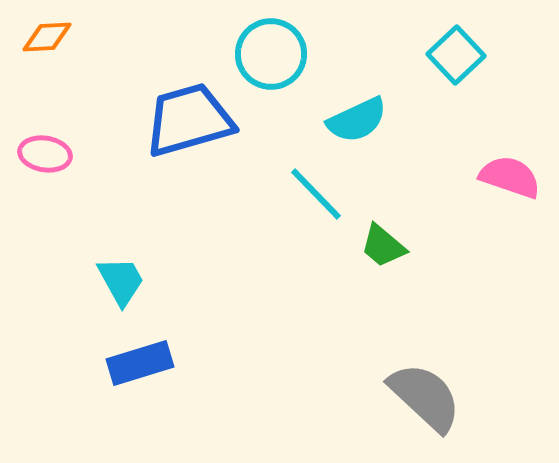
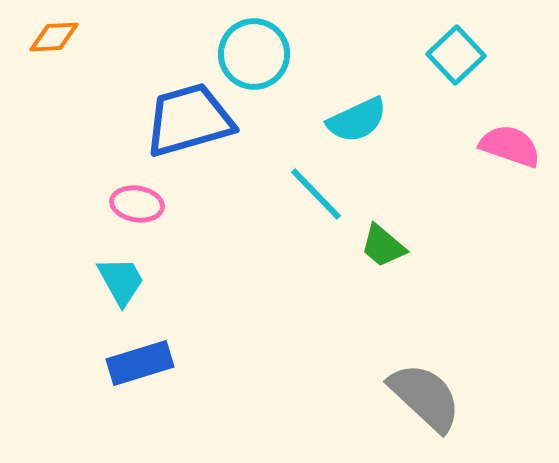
orange diamond: moved 7 px right
cyan circle: moved 17 px left
pink ellipse: moved 92 px right, 50 px down
pink semicircle: moved 31 px up
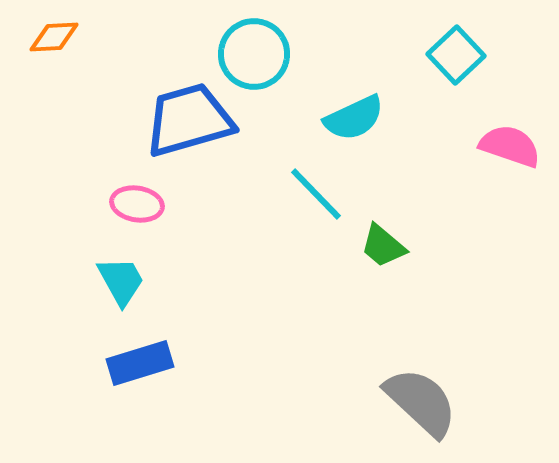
cyan semicircle: moved 3 px left, 2 px up
gray semicircle: moved 4 px left, 5 px down
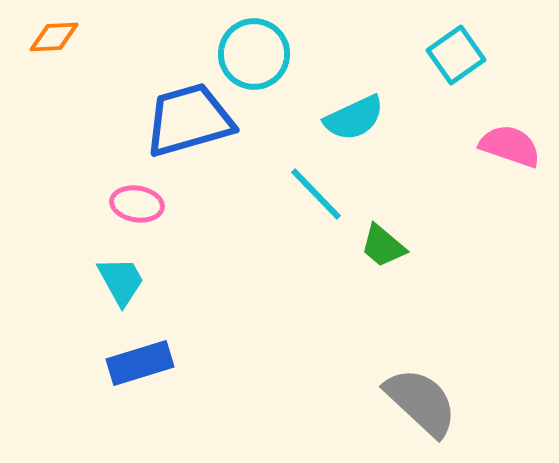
cyan square: rotated 8 degrees clockwise
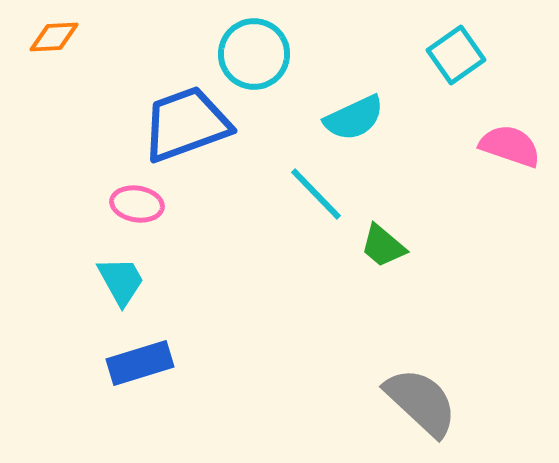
blue trapezoid: moved 3 px left, 4 px down; rotated 4 degrees counterclockwise
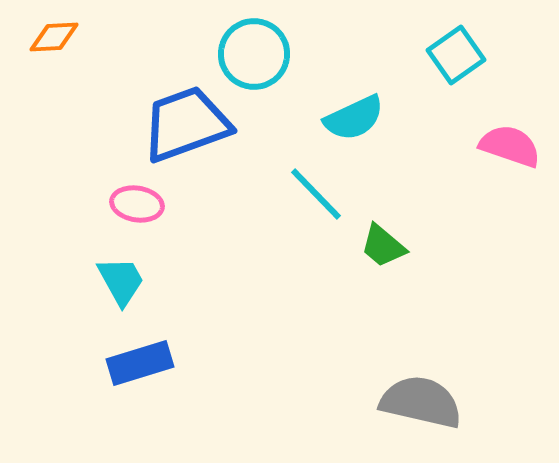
gray semicircle: rotated 30 degrees counterclockwise
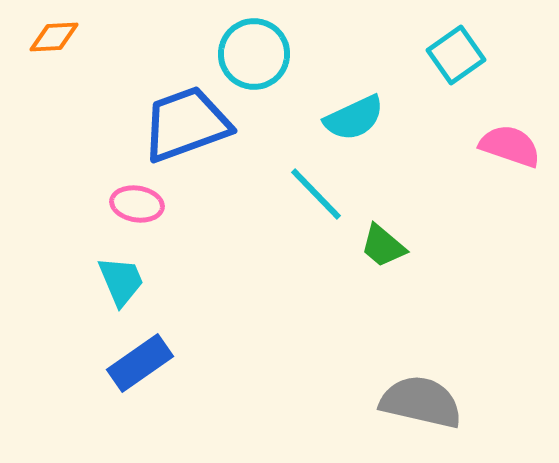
cyan trapezoid: rotated 6 degrees clockwise
blue rectangle: rotated 18 degrees counterclockwise
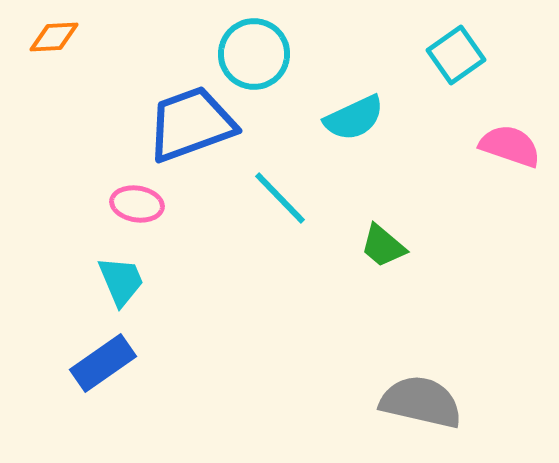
blue trapezoid: moved 5 px right
cyan line: moved 36 px left, 4 px down
blue rectangle: moved 37 px left
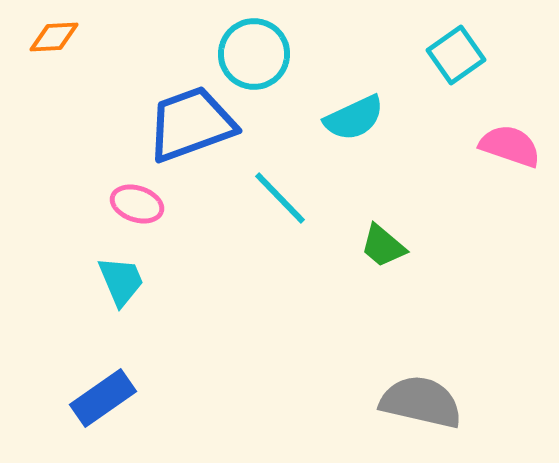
pink ellipse: rotated 9 degrees clockwise
blue rectangle: moved 35 px down
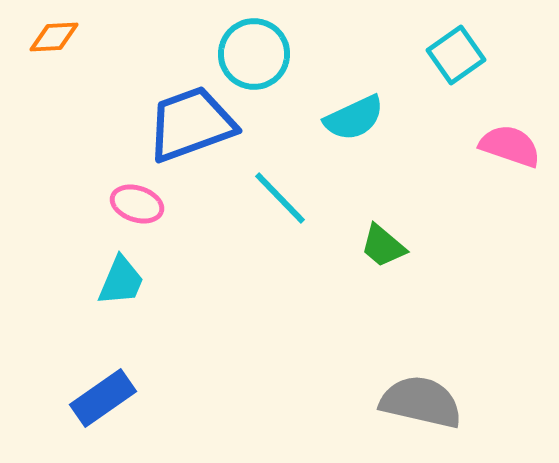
cyan trapezoid: rotated 46 degrees clockwise
